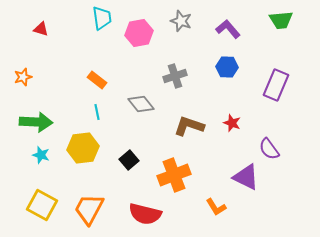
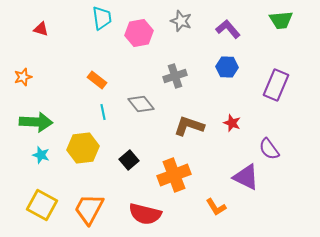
cyan line: moved 6 px right
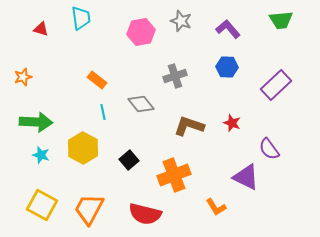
cyan trapezoid: moved 21 px left
pink hexagon: moved 2 px right, 1 px up
purple rectangle: rotated 24 degrees clockwise
yellow hexagon: rotated 24 degrees counterclockwise
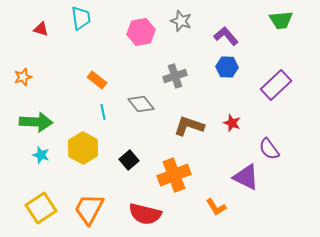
purple L-shape: moved 2 px left, 7 px down
yellow square: moved 1 px left, 3 px down; rotated 28 degrees clockwise
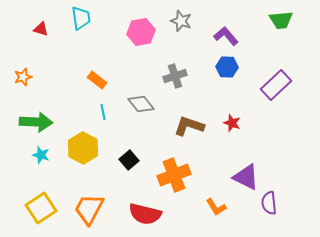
purple semicircle: moved 54 px down; rotated 30 degrees clockwise
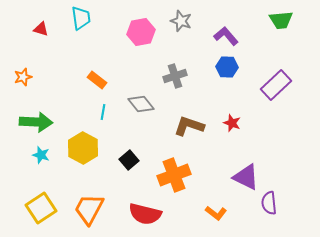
cyan line: rotated 21 degrees clockwise
orange L-shape: moved 6 px down; rotated 20 degrees counterclockwise
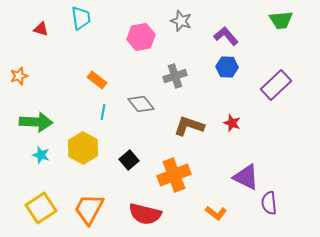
pink hexagon: moved 5 px down
orange star: moved 4 px left, 1 px up
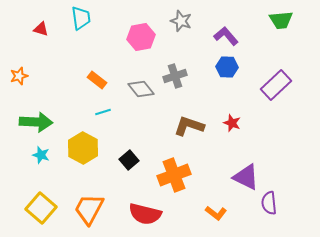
gray diamond: moved 15 px up
cyan line: rotated 63 degrees clockwise
yellow square: rotated 16 degrees counterclockwise
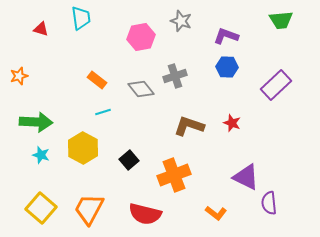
purple L-shape: rotated 30 degrees counterclockwise
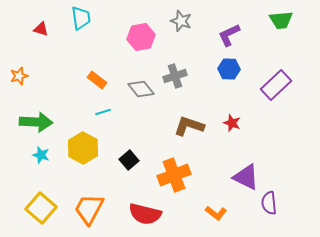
purple L-shape: moved 3 px right, 1 px up; rotated 45 degrees counterclockwise
blue hexagon: moved 2 px right, 2 px down
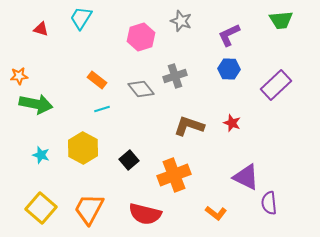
cyan trapezoid: rotated 140 degrees counterclockwise
pink hexagon: rotated 8 degrees counterclockwise
orange star: rotated 12 degrees clockwise
cyan line: moved 1 px left, 3 px up
green arrow: moved 18 px up; rotated 8 degrees clockwise
